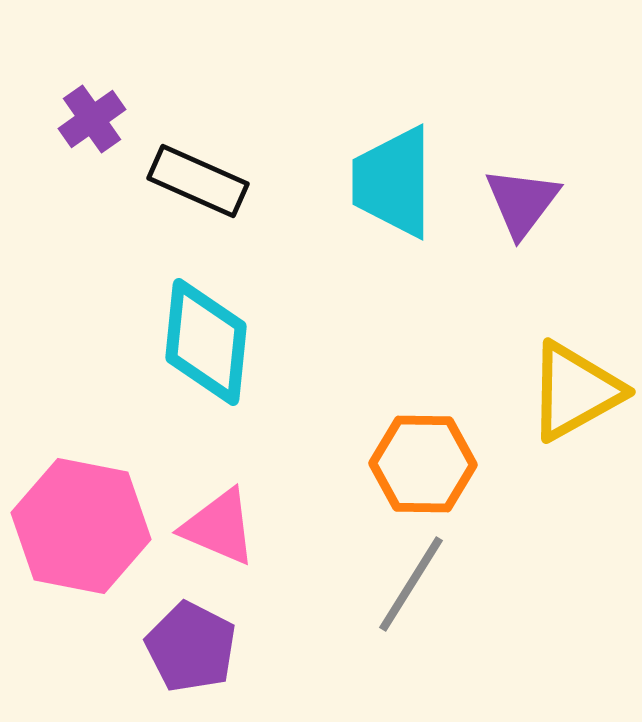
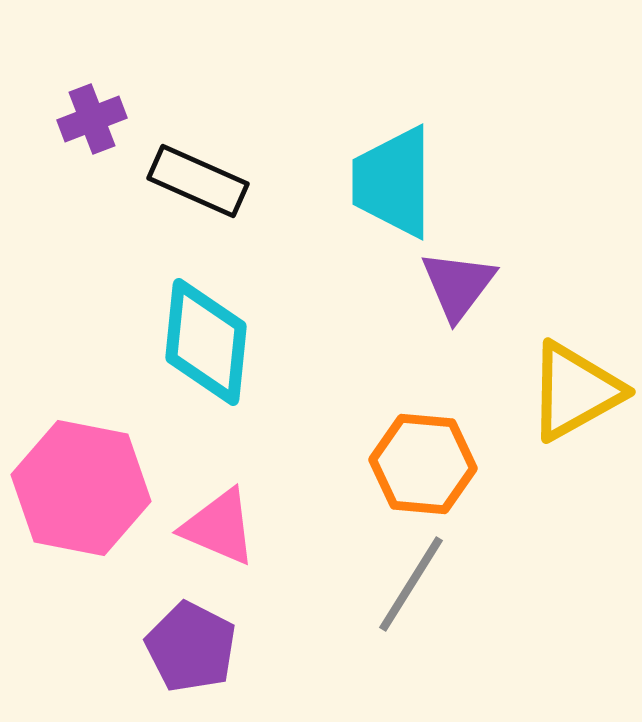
purple cross: rotated 14 degrees clockwise
purple triangle: moved 64 px left, 83 px down
orange hexagon: rotated 4 degrees clockwise
pink hexagon: moved 38 px up
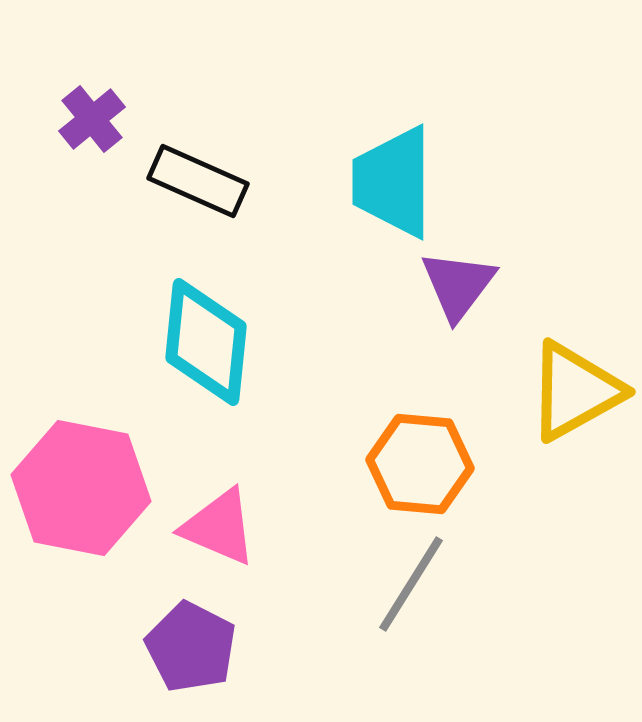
purple cross: rotated 18 degrees counterclockwise
orange hexagon: moved 3 px left
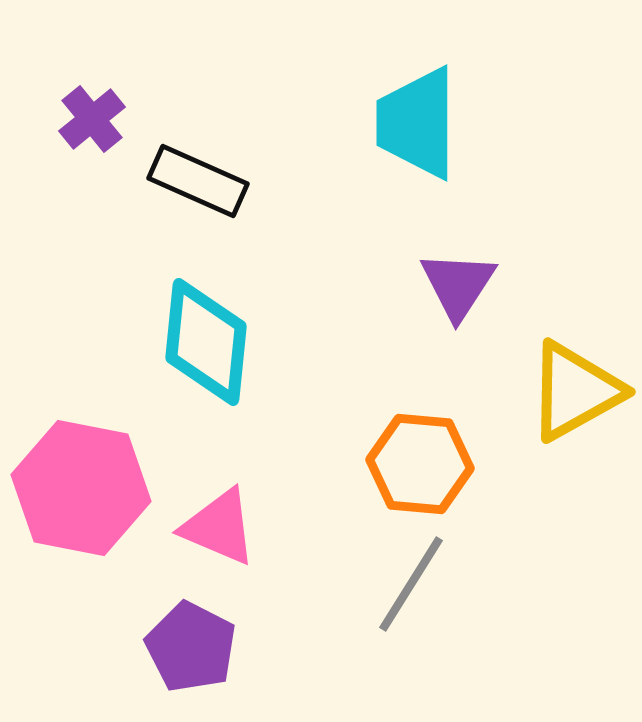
cyan trapezoid: moved 24 px right, 59 px up
purple triangle: rotated 4 degrees counterclockwise
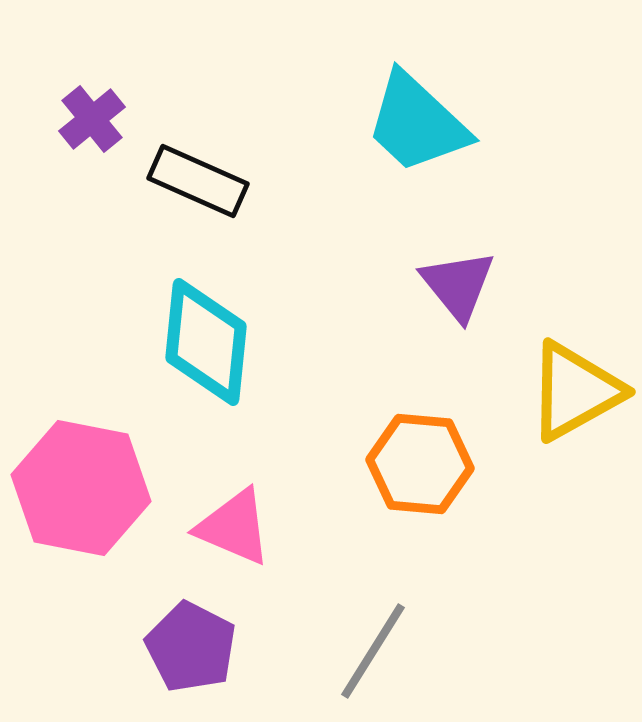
cyan trapezoid: rotated 47 degrees counterclockwise
purple triangle: rotated 12 degrees counterclockwise
pink triangle: moved 15 px right
gray line: moved 38 px left, 67 px down
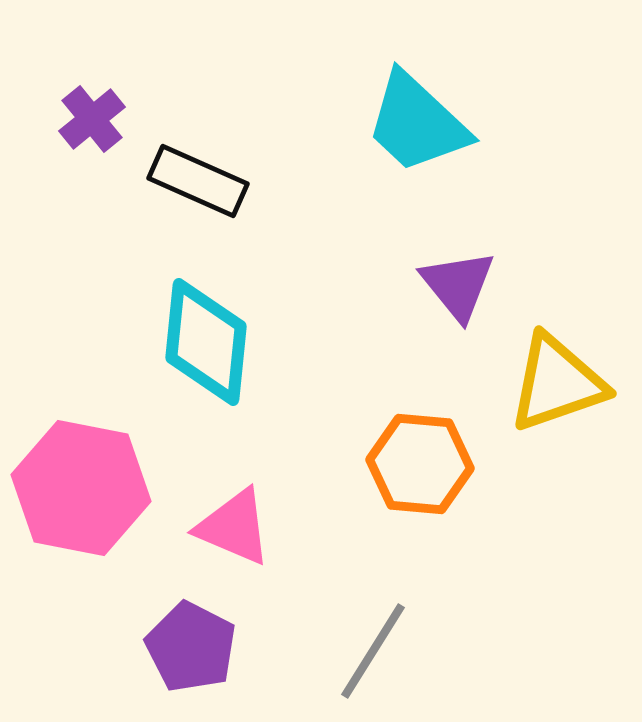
yellow triangle: moved 18 px left, 8 px up; rotated 10 degrees clockwise
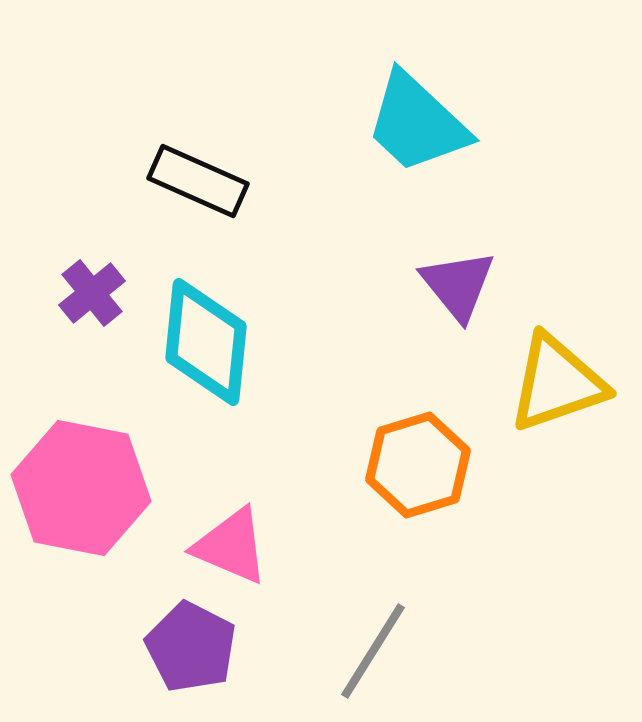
purple cross: moved 174 px down
orange hexagon: moved 2 px left, 1 px down; rotated 22 degrees counterclockwise
pink triangle: moved 3 px left, 19 px down
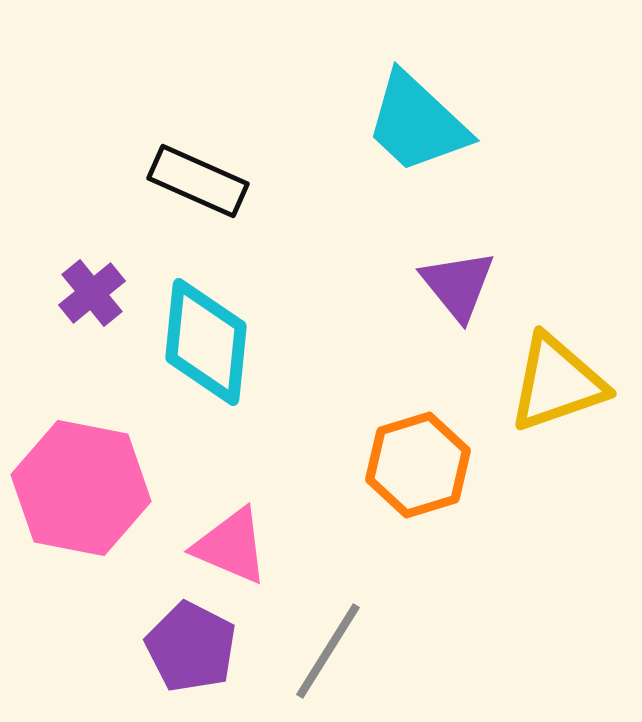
gray line: moved 45 px left
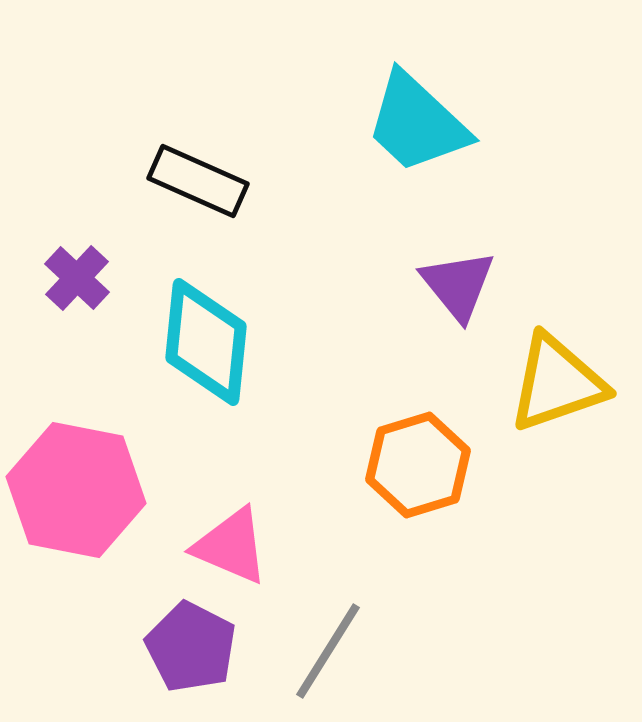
purple cross: moved 15 px left, 15 px up; rotated 8 degrees counterclockwise
pink hexagon: moved 5 px left, 2 px down
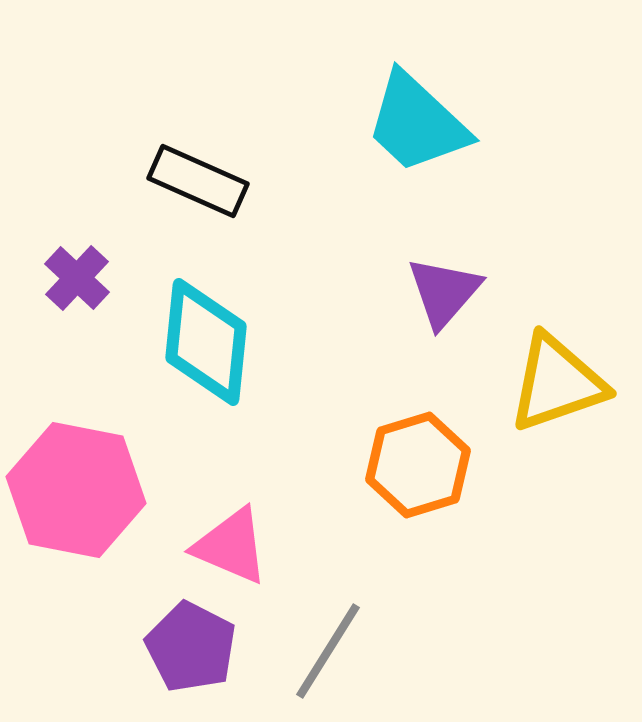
purple triangle: moved 14 px left, 7 px down; rotated 20 degrees clockwise
